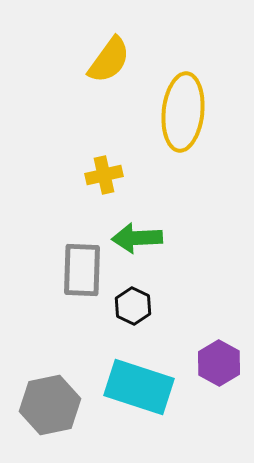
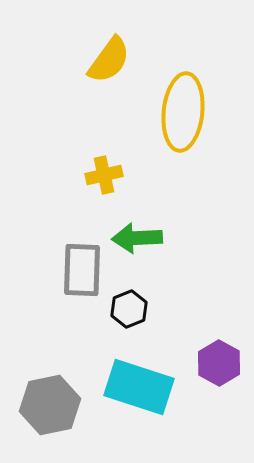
black hexagon: moved 4 px left, 3 px down; rotated 12 degrees clockwise
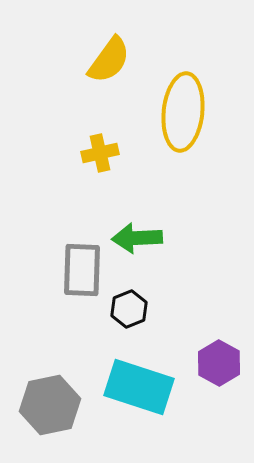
yellow cross: moved 4 px left, 22 px up
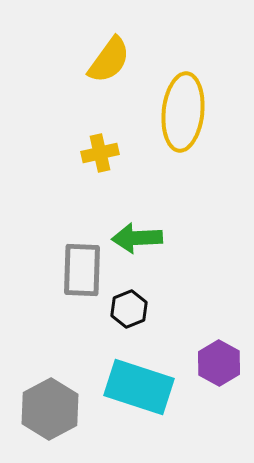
gray hexagon: moved 4 px down; rotated 16 degrees counterclockwise
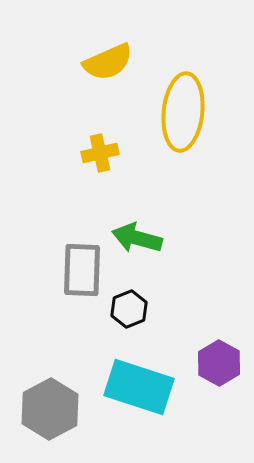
yellow semicircle: moved 1 px left, 2 px down; rotated 30 degrees clockwise
green arrow: rotated 18 degrees clockwise
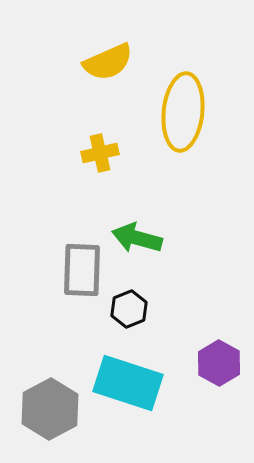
cyan rectangle: moved 11 px left, 4 px up
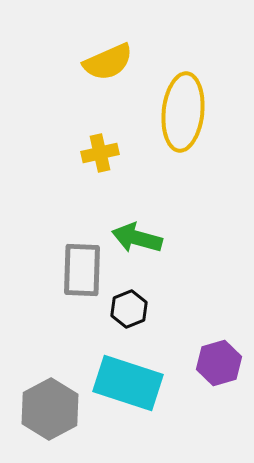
purple hexagon: rotated 15 degrees clockwise
